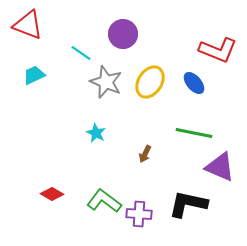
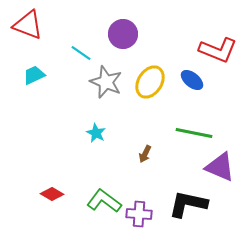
blue ellipse: moved 2 px left, 3 px up; rotated 10 degrees counterclockwise
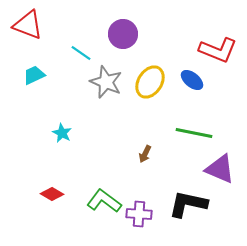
cyan star: moved 34 px left
purple triangle: moved 2 px down
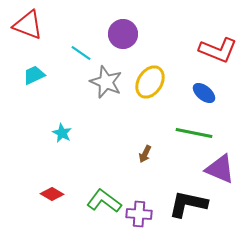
blue ellipse: moved 12 px right, 13 px down
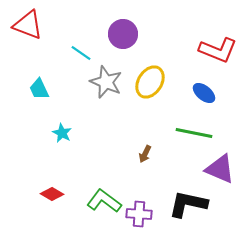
cyan trapezoid: moved 5 px right, 14 px down; rotated 90 degrees counterclockwise
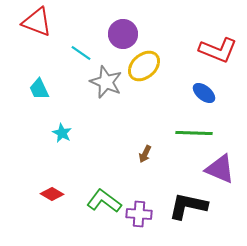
red triangle: moved 9 px right, 3 px up
yellow ellipse: moved 6 px left, 16 px up; rotated 16 degrees clockwise
green line: rotated 9 degrees counterclockwise
black L-shape: moved 2 px down
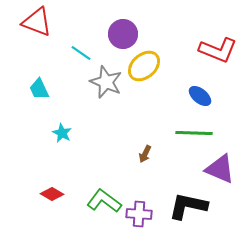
blue ellipse: moved 4 px left, 3 px down
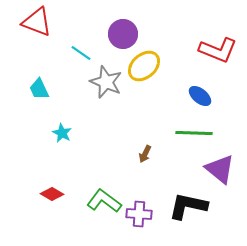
purple triangle: rotated 16 degrees clockwise
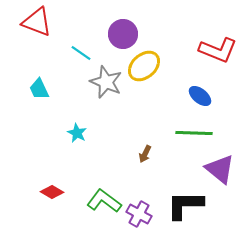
cyan star: moved 15 px right
red diamond: moved 2 px up
black L-shape: moved 3 px left, 1 px up; rotated 12 degrees counterclockwise
purple cross: rotated 25 degrees clockwise
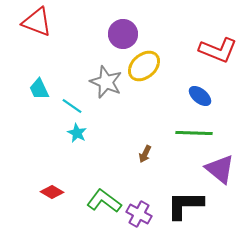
cyan line: moved 9 px left, 53 px down
